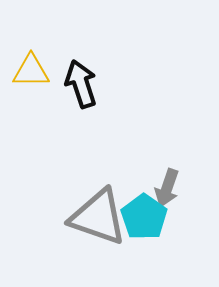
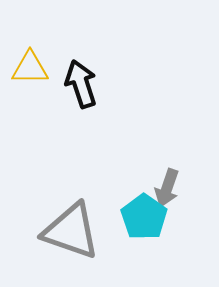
yellow triangle: moved 1 px left, 3 px up
gray triangle: moved 27 px left, 14 px down
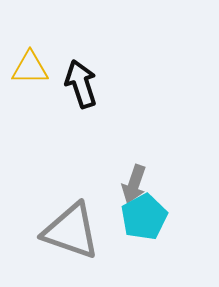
gray arrow: moved 33 px left, 4 px up
cyan pentagon: rotated 9 degrees clockwise
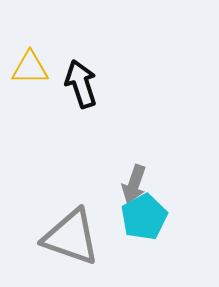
gray triangle: moved 6 px down
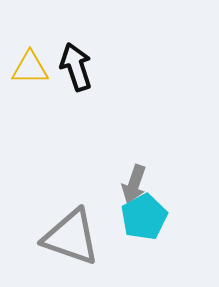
black arrow: moved 5 px left, 17 px up
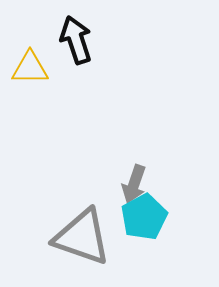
black arrow: moved 27 px up
gray triangle: moved 11 px right
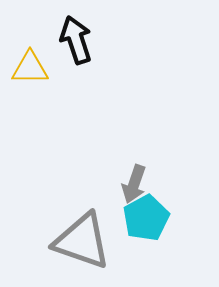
cyan pentagon: moved 2 px right, 1 px down
gray triangle: moved 4 px down
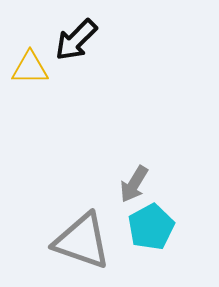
black arrow: rotated 117 degrees counterclockwise
gray arrow: rotated 12 degrees clockwise
cyan pentagon: moved 5 px right, 9 px down
